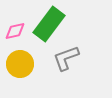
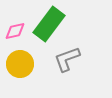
gray L-shape: moved 1 px right, 1 px down
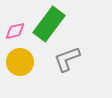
yellow circle: moved 2 px up
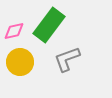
green rectangle: moved 1 px down
pink diamond: moved 1 px left
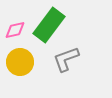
pink diamond: moved 1 px right, 1 px up
gray L-shape: moved 1 px left
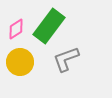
green rectangle: moved 1 px down
pink diamond: moved 1 px right, 1 px up; rotated 20 degrees counterclockwise
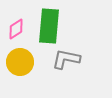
green rectangle: rotated 32 degrees counterclockwise
gray L-shape: rotated 32 degrees clockwise
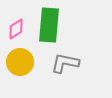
green rectangle: moved 1 px up
gray L-shape: moved 1 px left, 4 px down
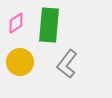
pink diamond: moved 6 px up
gray L-shape: moved 2 px right, 1 px down; rotated 64 degrees counterclockwise
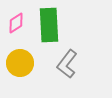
green rectangle: rotated 8 degrees counterclockwise
yellow circle: moved 1 px down
